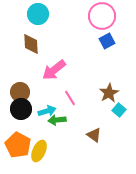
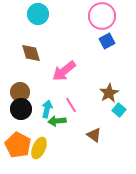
brown diamond: moved 9 px down; rotated 15 degrees counterclockwise
pink arrow: moved 10 px right, 1 px down
pink line: moved 1 px right, 7 px down
cyan arrow: moved 2 px up; rotated 60 degrees counterclockwise
green arrow: moved 1 px down
yellow ellipse: moved 3 px up
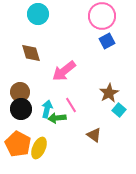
green arrow: moved 3 px up
orange pentagon: moved 1 px up
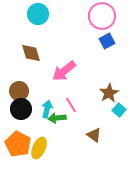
brown circle: moved 1 px left, 1 px up
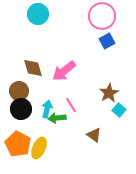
brown diamond: moved 2 px right, 15 px down
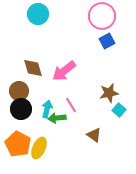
brown star: rotated 18 degrees clockwise
